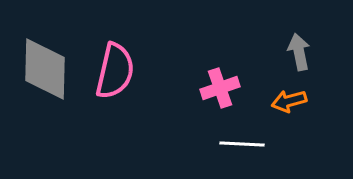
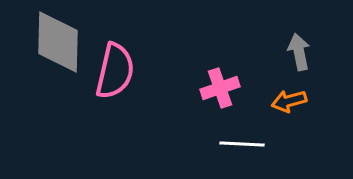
gray diamond: moved 13 px right, 27 px up
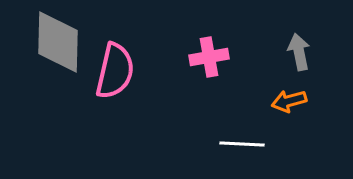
pink cross: moved 11 px left, 31 px up; rotated 9 degrees clockwise
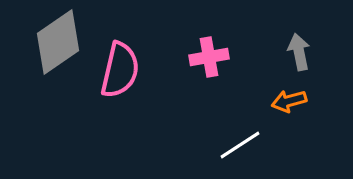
gray diamond: rotated 54 degrees clockwise
pink semicircle: moved 5 px right, 1 px up
white line: moved 2 px left, 1 px down; rotated 36 degrees counterclockwise
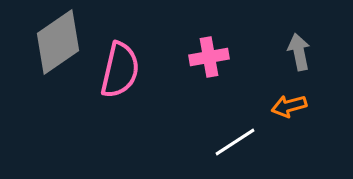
orange arrow: moved 5 px down
white line: moved 5 px left, 3 px up
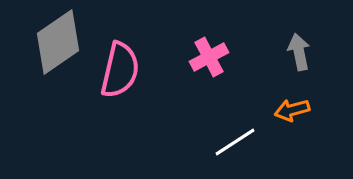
pink cross: rotated 18 degrees counterclockwise
orange arrow: moved 3 px right, 4 px down
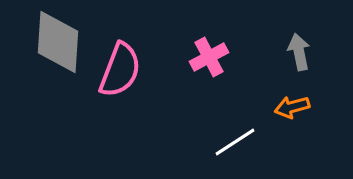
gray diamond: rotated 52 degrees counterclockwise
pink semicircle: rotated 8 degrees clockwise
orange arrow: moved 3 px up
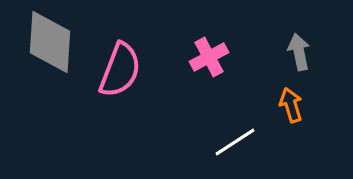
gray diamond: moved 8 px left
orange arrow: moved 1 px left, 2 px up; rotated 88 degrees clockwise
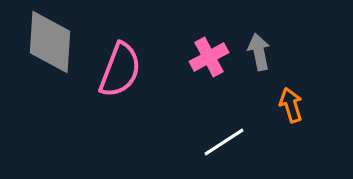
gray arrow: moved 40 px left
white line: moved 11 px left
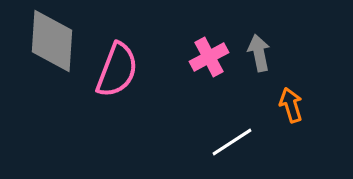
gray diamond: moved 2 px right, 1 px up
gray arrow: moved 1 px down
pink semicircle: moved 3 px left
white line: moved 8 px right
